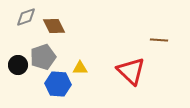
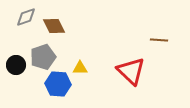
black circle: moved 2 px left
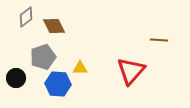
gray diamond: rotated 20 degrees counterclockwise
black circle: moved 13 px down
red triangle: rotated 28 degrees clockwise
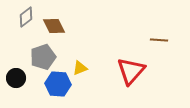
yellow triangle: rotated 21 degrees counterclockwise
